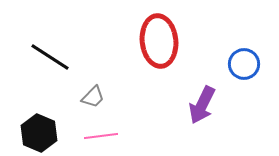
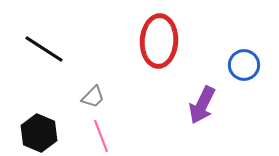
red ellipse: rotated 9 degrees clockwise
black line: moved 6 px left, 8 px up
blue circle: moved 1 px down
pink line: rotated 76 degrees clockwise
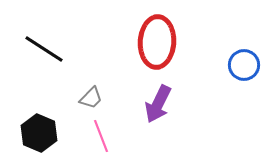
red ellipse: moved 2 px left, 1 px down
gray trapezoid: moved 2 px left, 1 px down
purple arrow: moved 44 px left, 1 px up
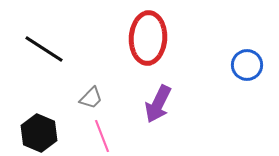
red ellipse: moved 9 px left, 4 px up
blue circle: moved 3 px right
pink line: moved 1 px right
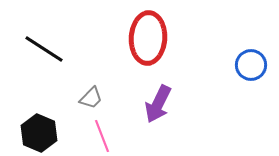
blue circle: moved 4 px right
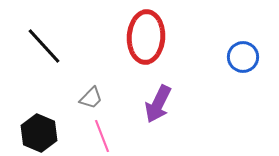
red ellipse: moved 2 px left, 1 px up
black line: moved 3 px up; rotated 15 degrees clockwise
blue circle: moved 8 px left, 8 px up
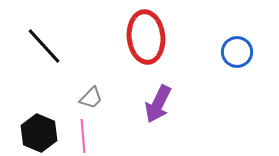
red ellipse: rotated 9 degrees counterclockwise
blue circle: moved 6 px left, 5 px up
pink line: moved 19 px left; rotated 16 degrees clockwise
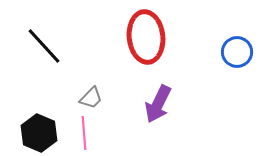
pink line: moved 1 px right, 3 px up
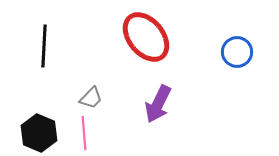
red ellipse: rotated 33 degrees counterclockwise
black line: rotated 45 degrees clockwise
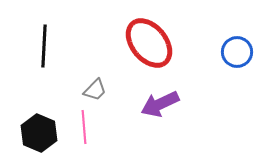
red ellipse: moved 3 px right, 6 px down
gray trapezoid: moved 4 px right, 8 px up
purple arrow: moved 2 px right; rotated 39 degrees clockwise
pink line: moved 6 px up
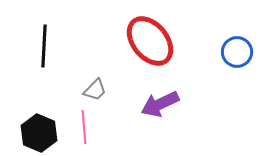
red ellipse: moved 1 px right, 2 px up
